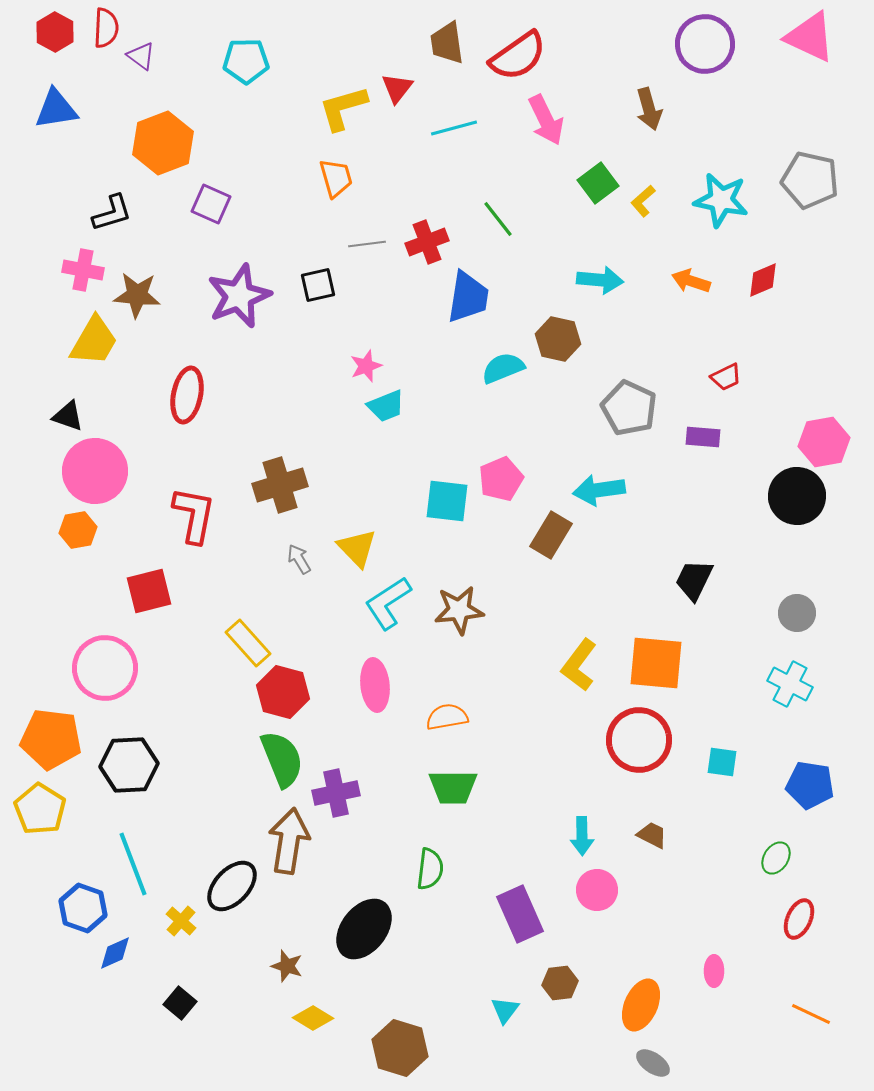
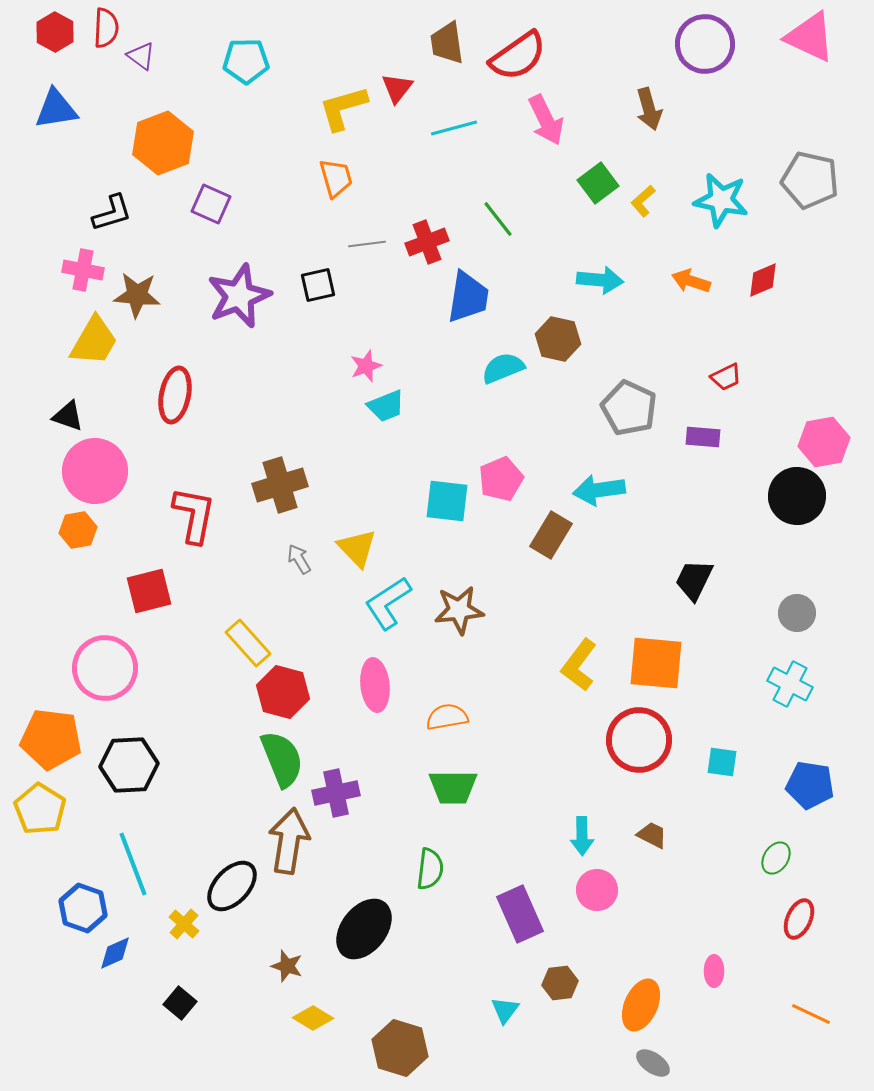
red ellipse at (187, 395): moved 12 px left
yellow cross at (181, 921): moved 3 px right, 3 px down
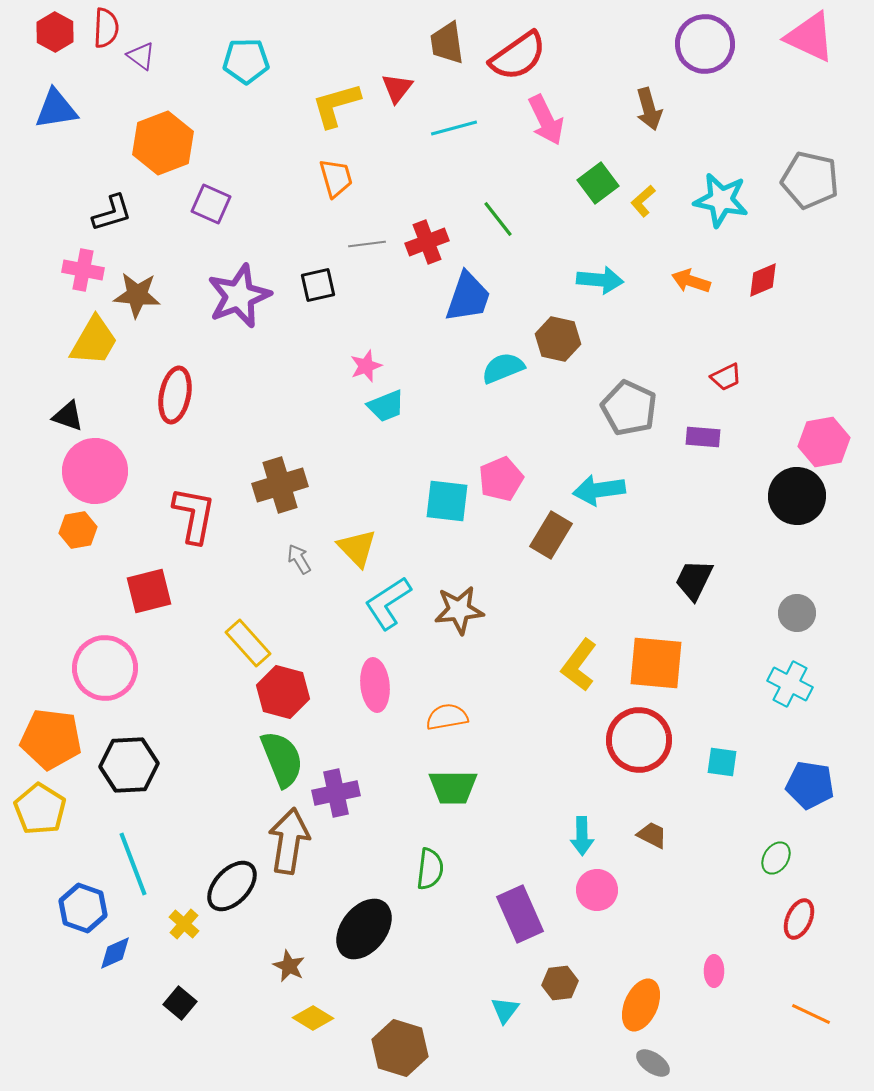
yellow L-shape at (343, 108): moved 7 px left, 3 px up
blue trapezoid at (468, 297): rotated 10 degrees clockwise
brown star at (287, 966): moved 2 px right; rotated 8 degrees clockwise
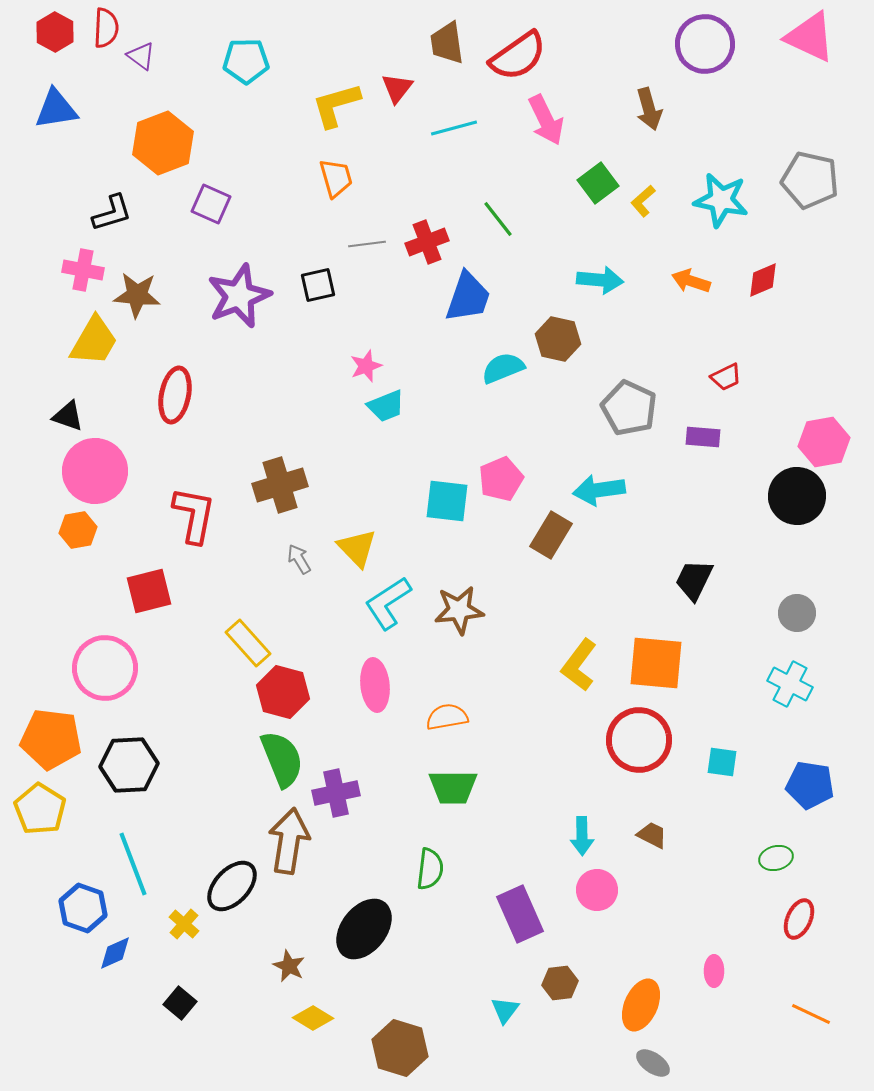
green ellipse at (776, 858): rotated 44 degrees clockwise
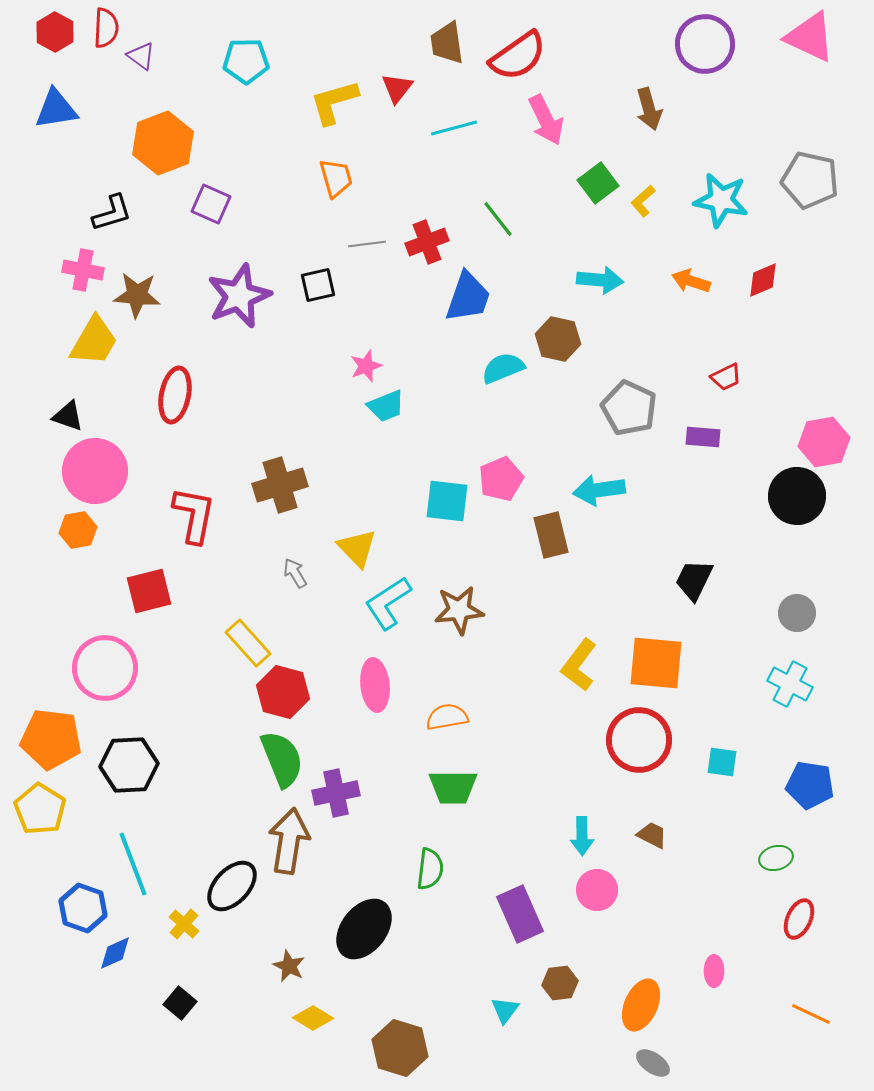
yellow L-shape at (336, 105): moved 2 px left, 3 px up
brown rectangle at (551, 535): rotated 45 degrees counterclockwise
gray arrow at (299, 559): moved 4 px left, 14 px down
